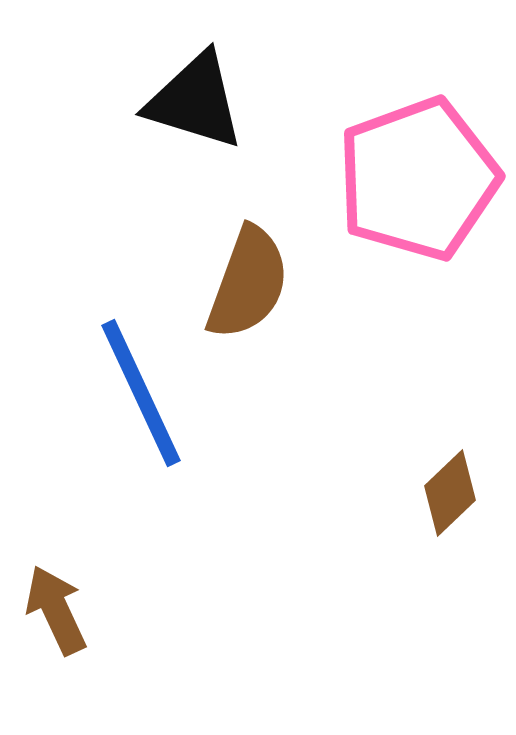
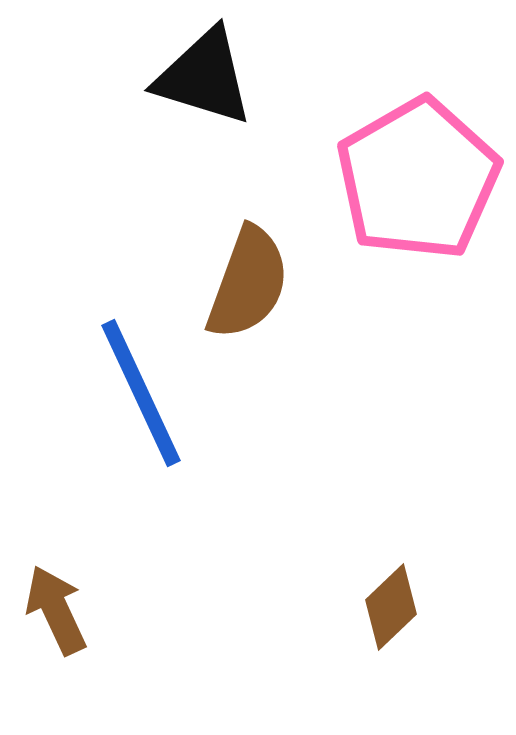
black triangle: moved 9 px right, 24 px up
pink pentagon: rotated 10 degrees counterclockwise
brown diamond: moved 59 px left, 114 px down
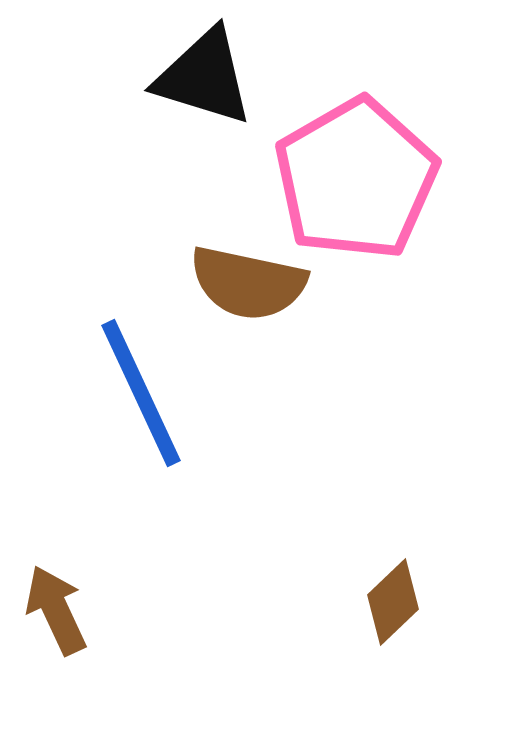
pink pentagon: moved 62 px left
brown semicircle: rotated 82 degrees clockwise
brown diamond: moved 2 px right, 5 px up
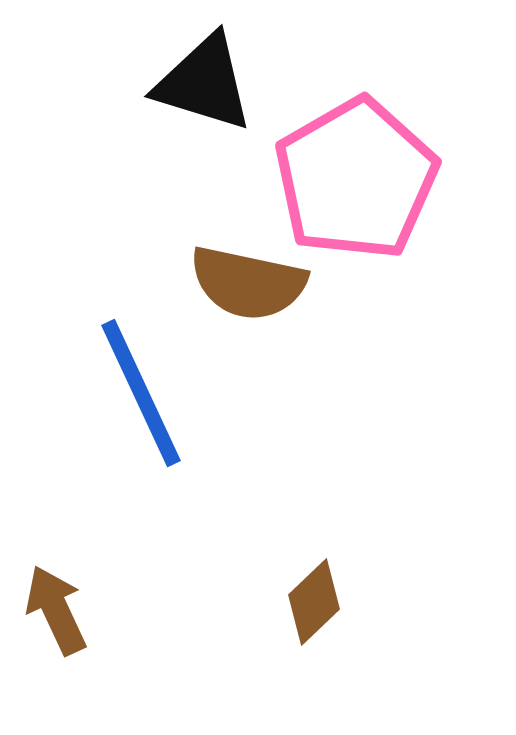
black triangle: moved 6 px down
brown diamond: moved 79 px left
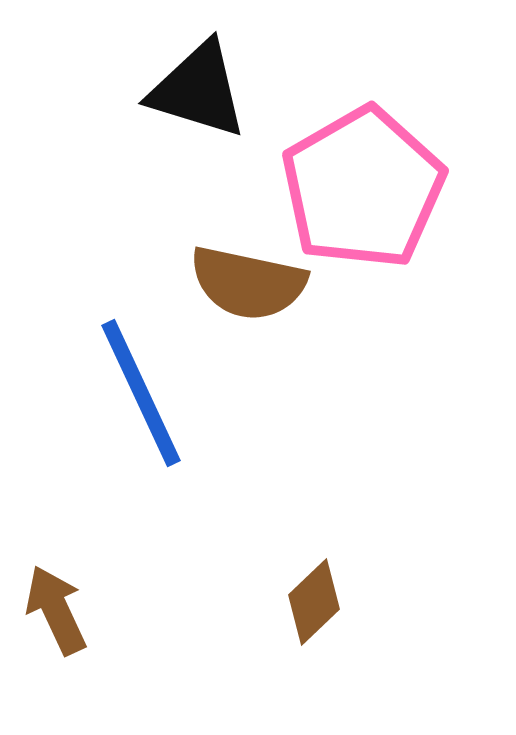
black triangle: moved 6 px left, 7 px down
pink pentagon: moved 7 px right, 9 px down
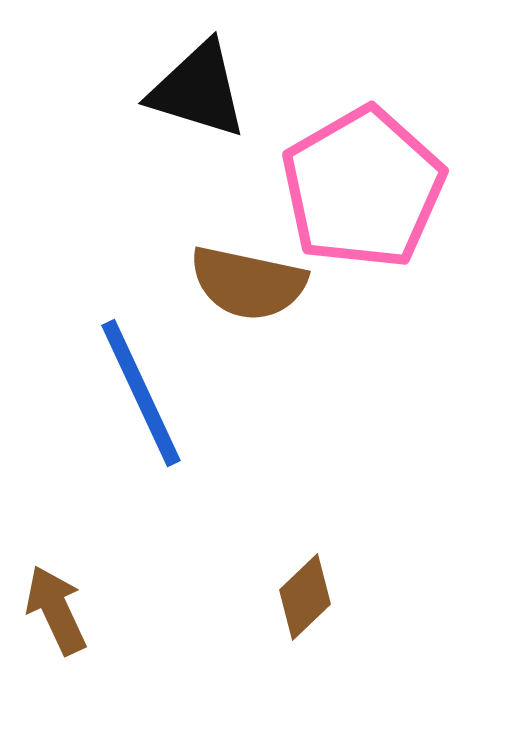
brown diamond: moved 9 px left, 5 px up
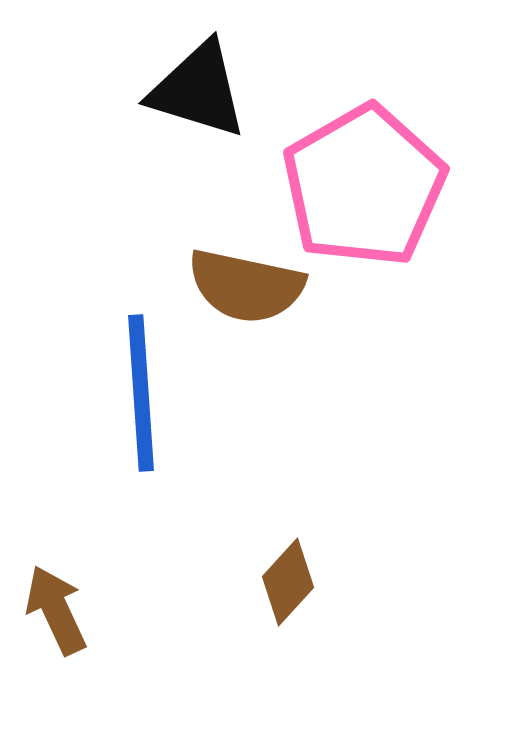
pink pentagon: moved 1 px right, 2 px up
brown semicircle: moved 2 px left, 3 px down
blue line: rotated 21 degrees clockwise
brown diamond: moved 17 px left, 15 px up; rotated 4 degrees counterclockwise
